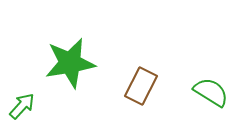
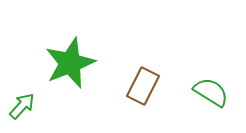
green star: rotated 12 degrees counterclockwise
brown rectangle: moved 2 px right
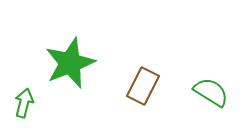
green arrow: moved 2 px right, 3 px up; rotated 28 degrees counterclockwise
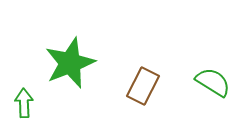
green semicircle: moved 2 px right, 10 px up
green arrow: rotated 16 degrees counterclockwise
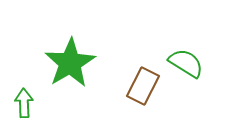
green star: rotated 9 degrees counterclockwise
green semicircle: moved 27 px left, 19 px up
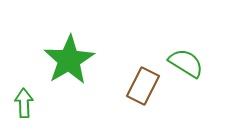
green star: moved 1 px left, 3 px up
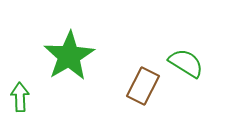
green star: moved 4 px up
green arrow: moved 4 px left, 6 px up
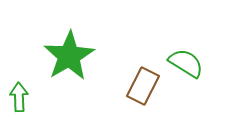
green arrow: moved 1 px left
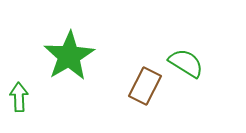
brown rectangle: moved 2 px right
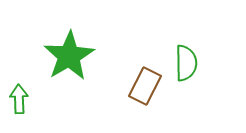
green semicircle: rotated 57 degrees clockwise
green arrow: moved 2 px down
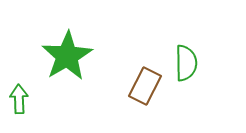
green star: moved 2 px left
